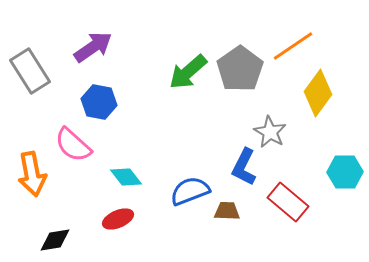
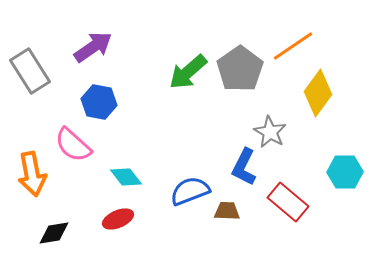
black diamond: moved 1 px left, 7 px up
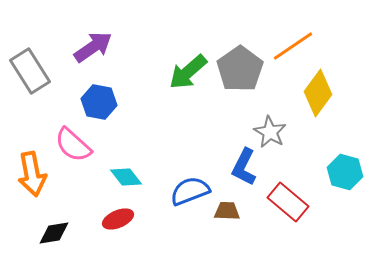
cyan hexagon: rotated 16 degrees clockwise
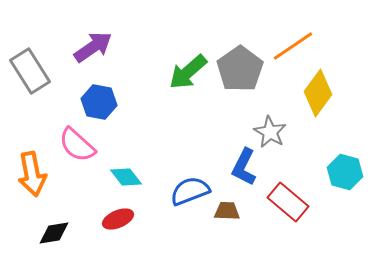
pink semicircle: moved 4 px right
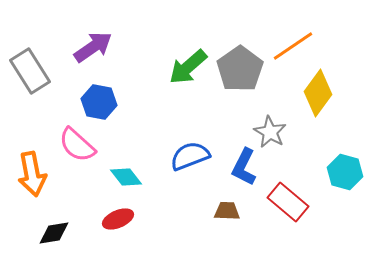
green arrow: moved 5 px up
blue semicircle: moved 35 px up
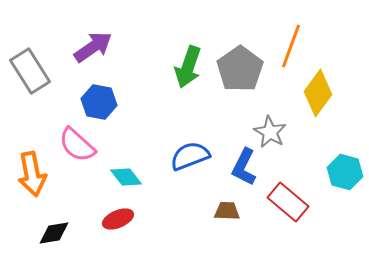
orange line: moved 2 px left; rotated 36 degrees counterclockwise
green arrow: rotated 30 degrees counterclockwise
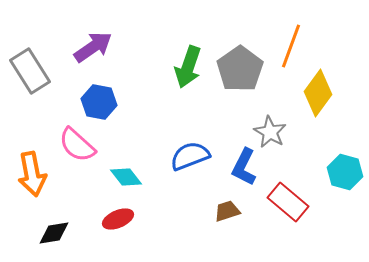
brown trapezoid: rotated 20 degrees counterclockwise
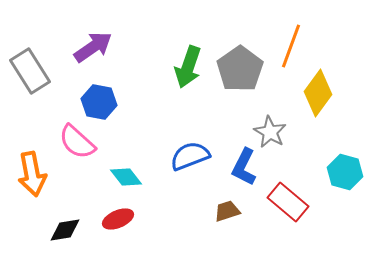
pink semicircle: moved 3 px up
black diamond: moved 11 px right, 3 px up
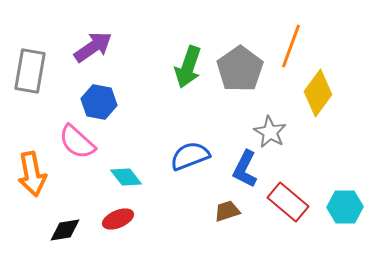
gray rectangle: rotated 42 degrees clockwise
blue L-shape: moved 1 px right, 2 px down
cyan hexagon: moved 35 px down; rotated 16 degrees counterclockwise
